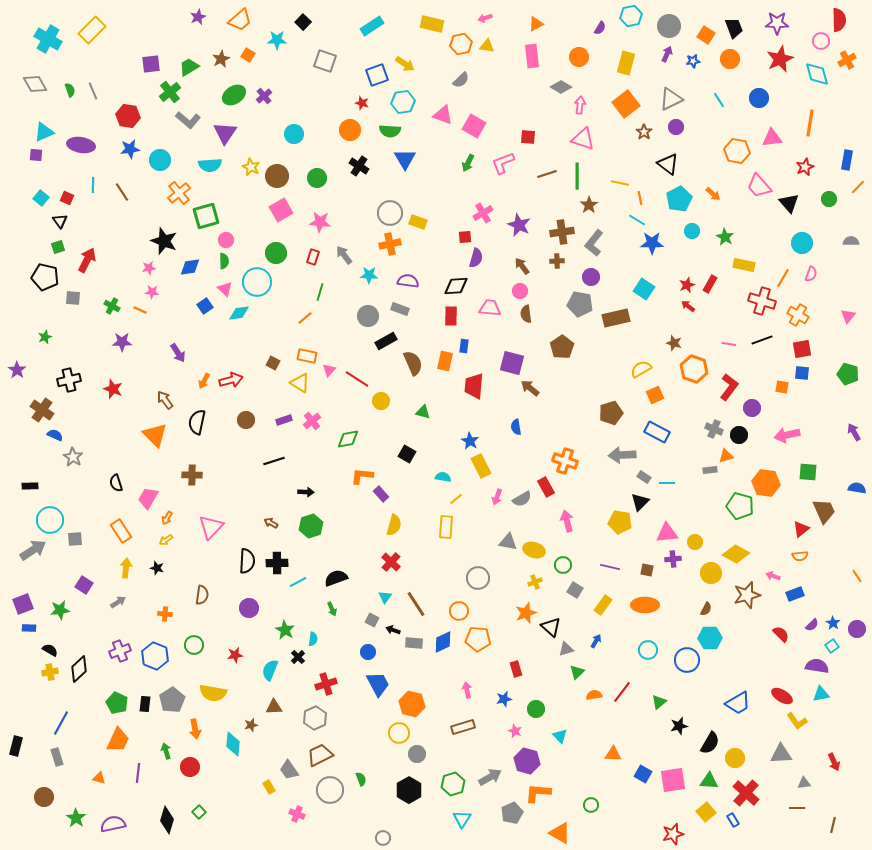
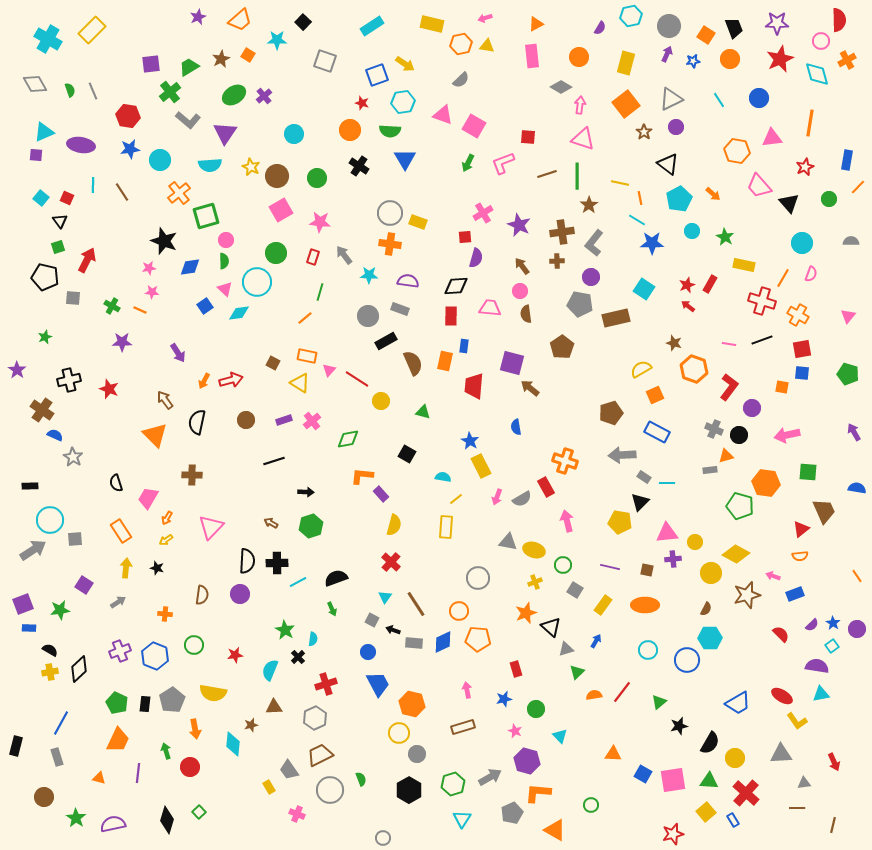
orange cross at (390, 244): rotated 20 degrees clockwise
red star at (113, 389): moved 4 px left
purple circle at (249, 608): moved 9 px left, 14 px up
orange triangle at (560, 833): moved 5 px left, 3 px up
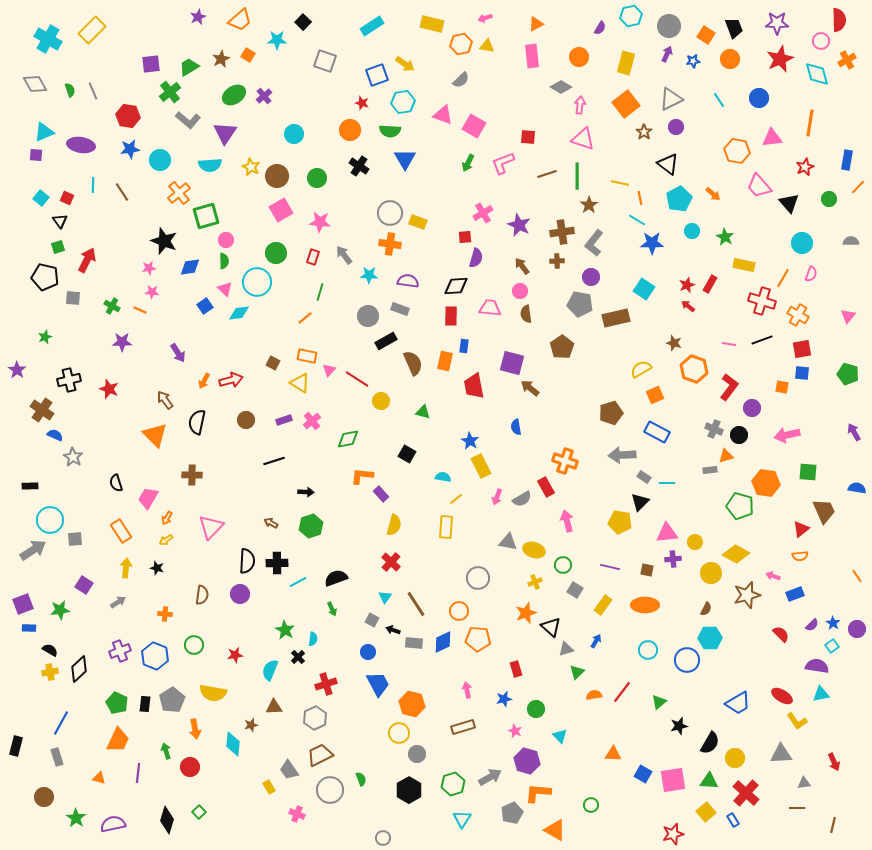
red trapezoid at (474, 386): rotated 16 degrees counterclockwise
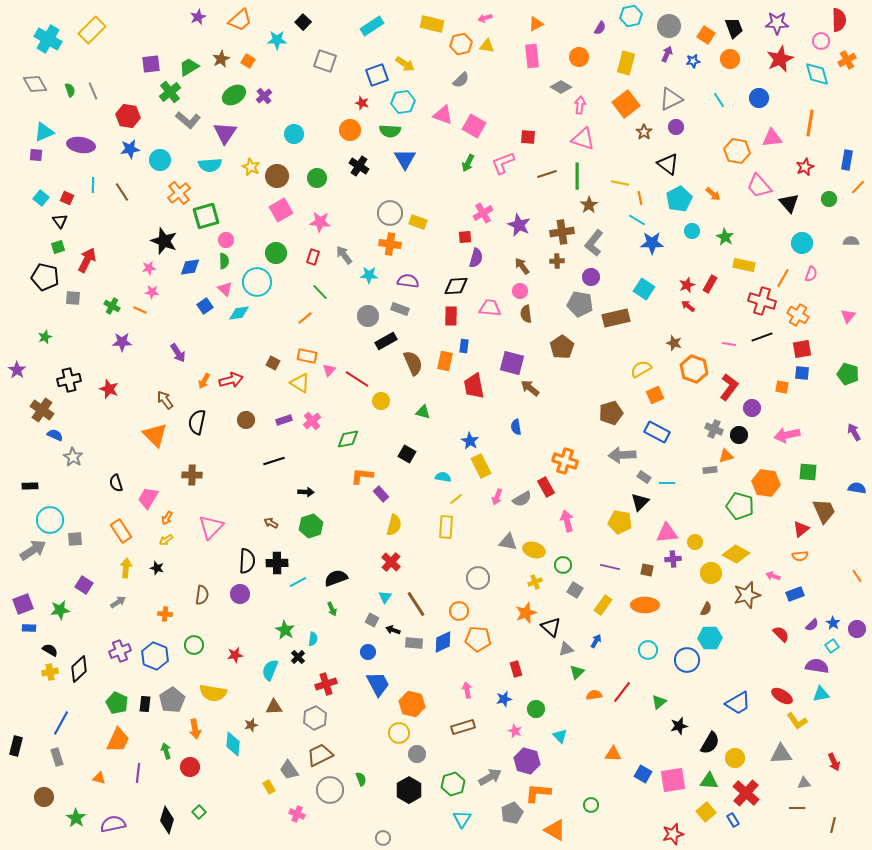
orange square at (248, 55): moved 6 px down
green line at (320, 292): rotated 60 degrees counterclockwise
black line at (762, 340): moved 3 px up
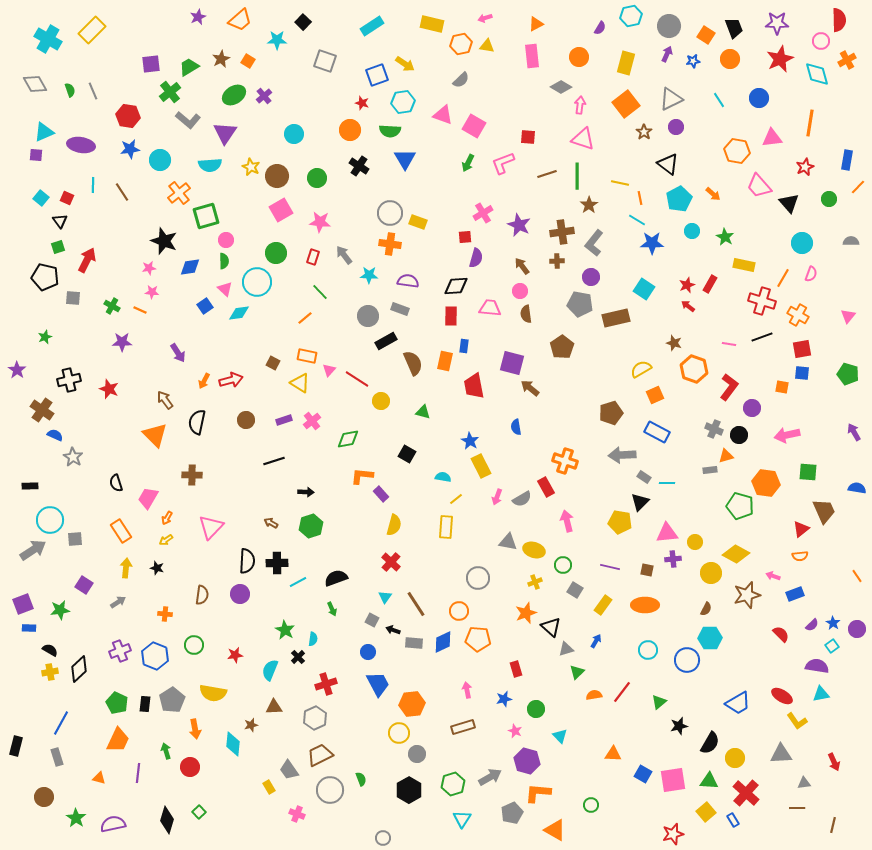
orange hexagon at (412, 704): rotated 20 degrees counterclockwise
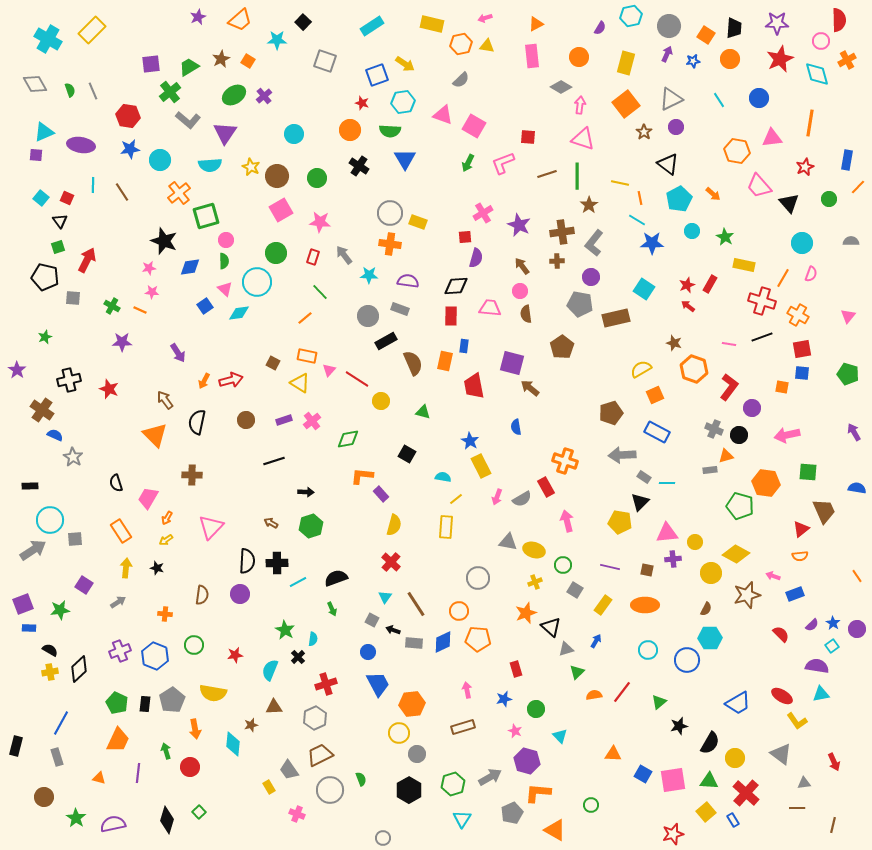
black trapezoid at (734, 28): rotated 25 degrees clockwise
gray triangle at (781, 754): rotated 40 degrees clockwise
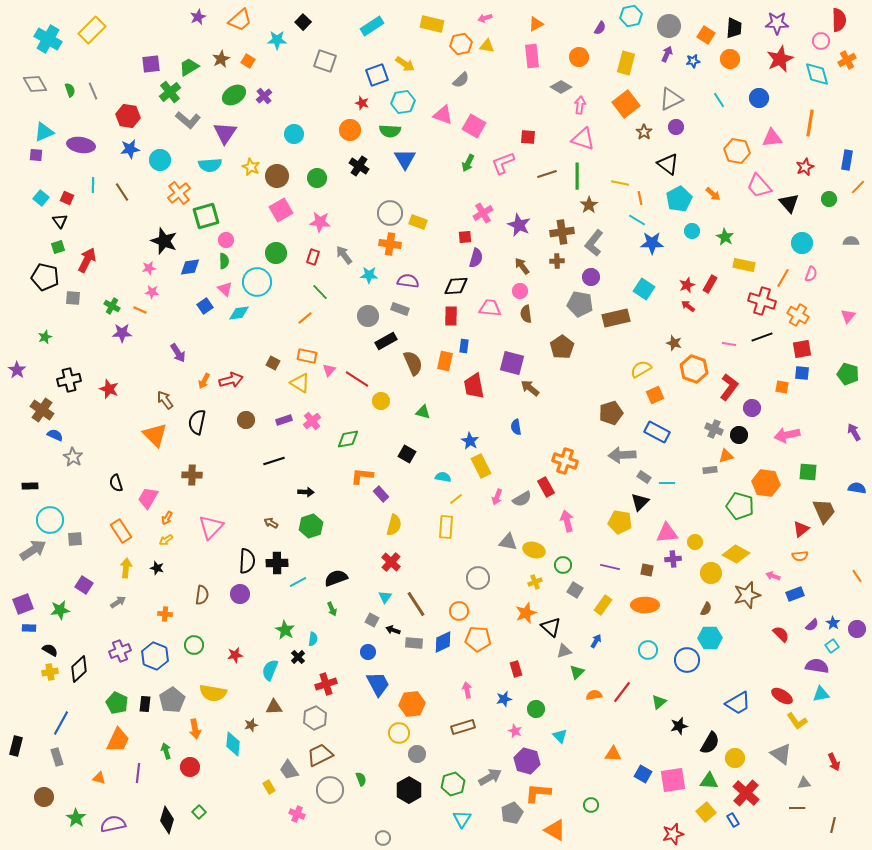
purple star at (122, 342): moved 9 px up
gray triangle at (566, 649): moved 2 px left, 2 px down
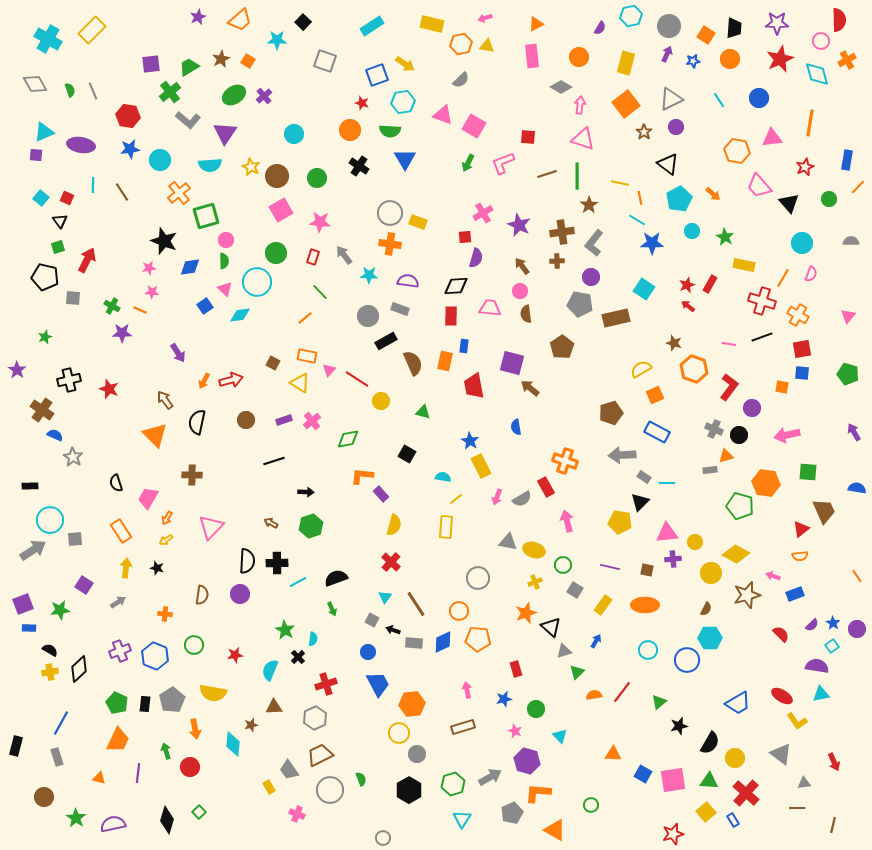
cyan diamond at (239, 313): moved 1 px right, 2 px down
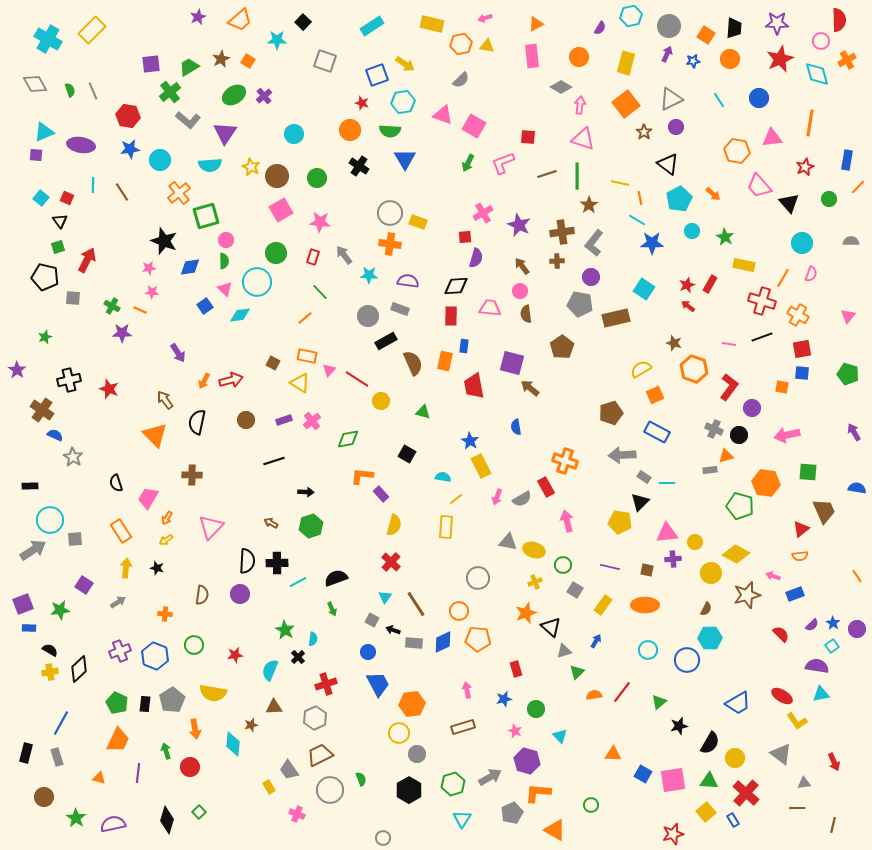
black rectangle at (16, 746): moved 10 px right, 7 px down
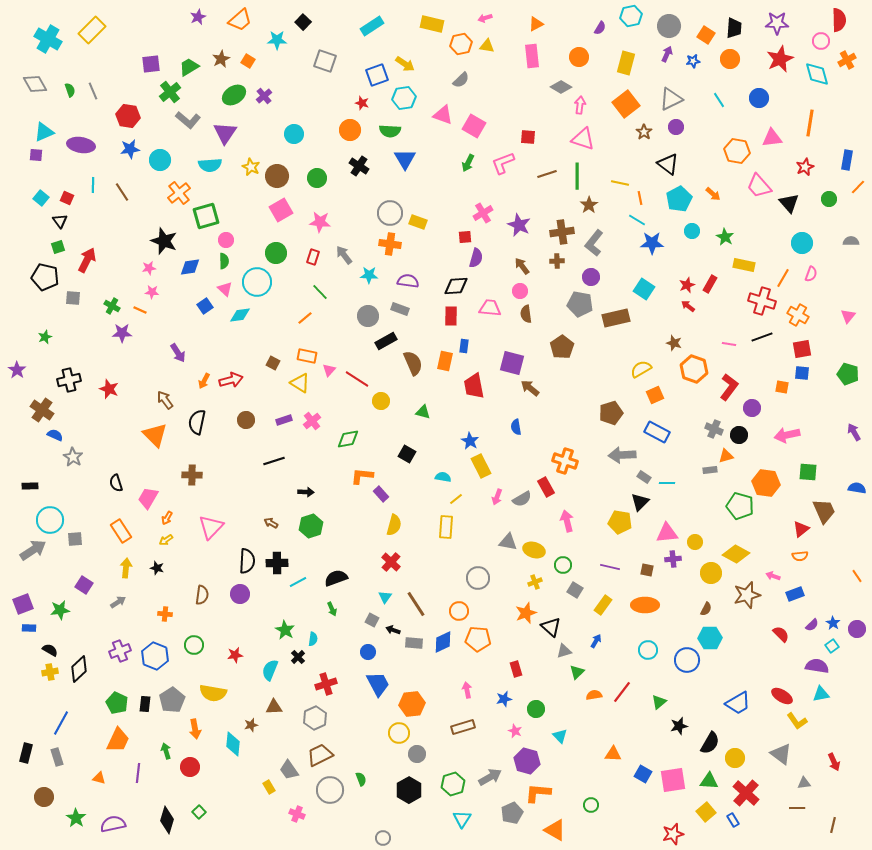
cyan hexagon at (403, 102): moved 1 px right, 4 px up
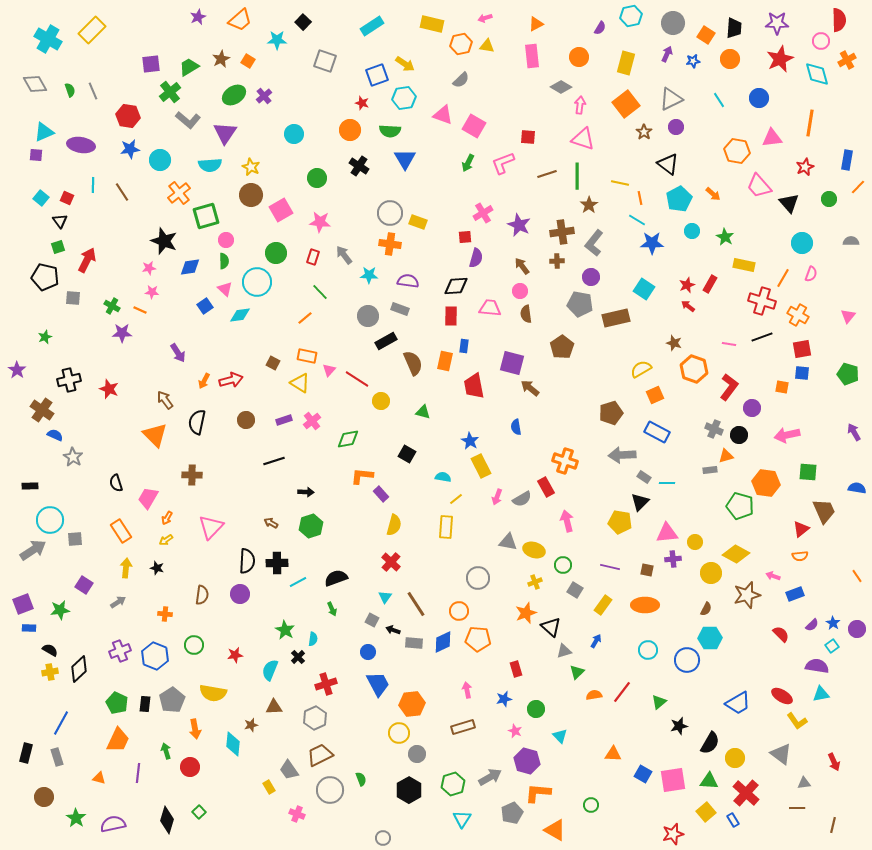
gray circle at (669, 26): moved 4 px right, 3 px up
brown circle at (277, 176): moved 26 px left, 19 px down
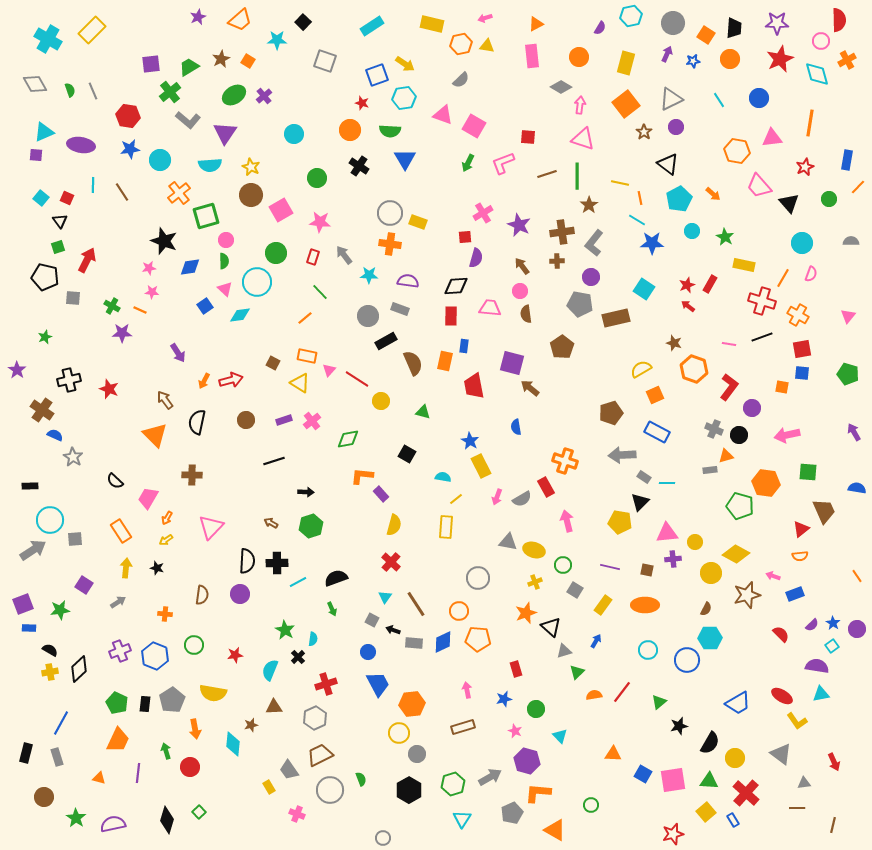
black semicircle at (116, 483): moved 1 px left, 2 px up; rotated 30 degrees counterclockwise
